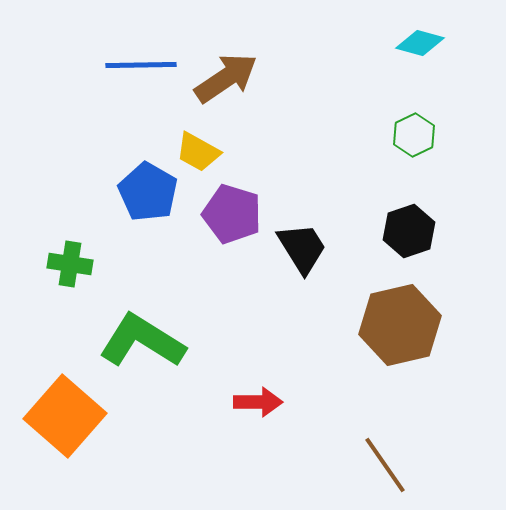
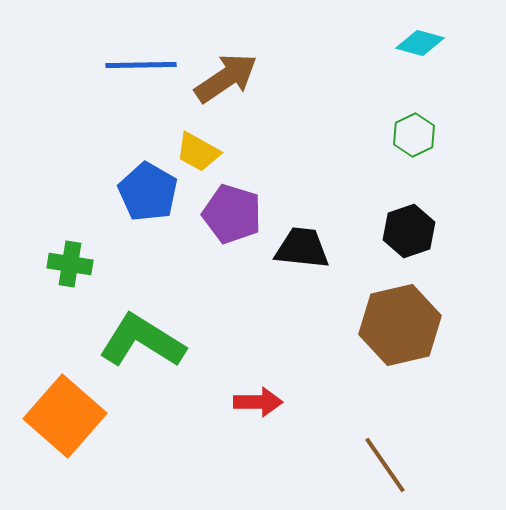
black trapezoid: rotated 52 degrees counterclockwise
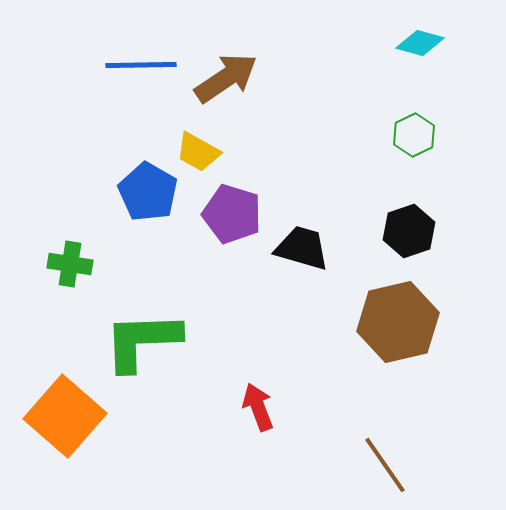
black trapezoid: rotated 10 degrees clockwise
brown hexagon: moved 2 px left, 3 px up
green L-shape: rotated 34 degrees counterclockwise
red arrow: moved 5 px down; rotated 111 degrees counterclockwise
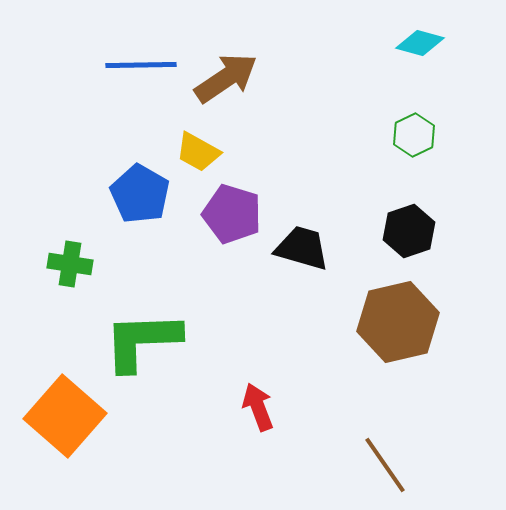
blue pentagon: moved 8 px left, 2 px down
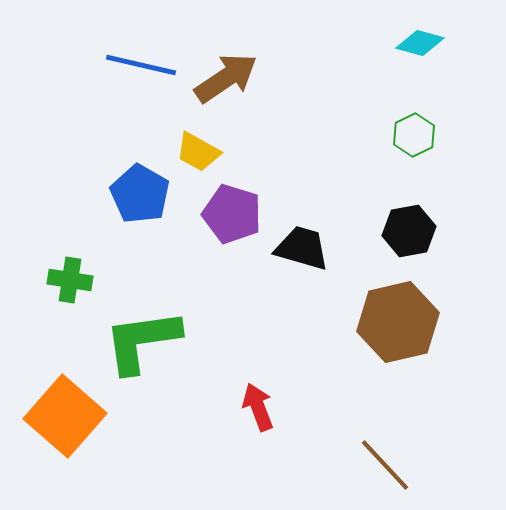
blue line: rotated 14 degrees clockwise
black hexagon: rotated 9 degrees clockwise
green cross: moved 16 px down
green L-shape: rotated 6 degrees counterclockwise
brown line: rotated 8 degrees counterclockwise
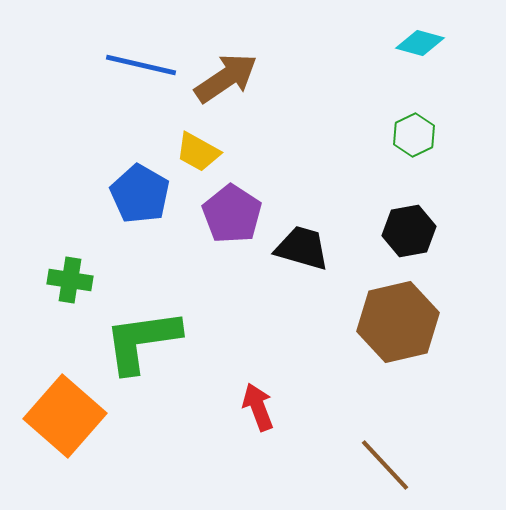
purple pentagon: rotated 16 degrees clockwise
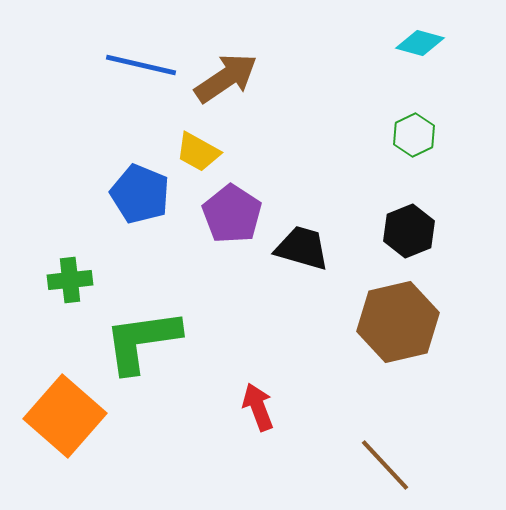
blue pentagon: rotated 8 degrees counterclockwise
black hexagon: rotated 12 degrees counterclockwise
green cross: rotated 15 degrees counterclockwise
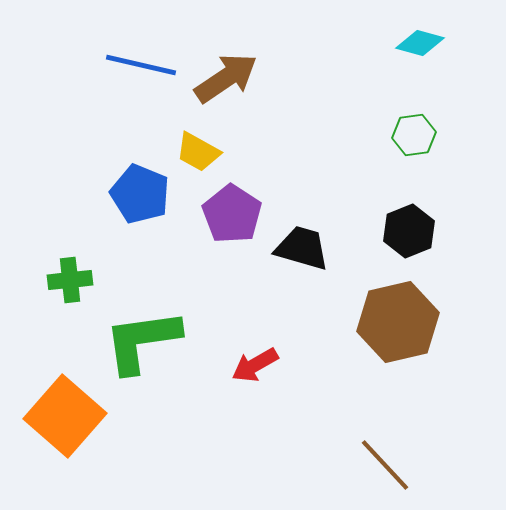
green hexagon: rotated 18 degrees clockwise
red arrow: moved 3 px left, 42 px up; rotated 99 degrees counterclockwise
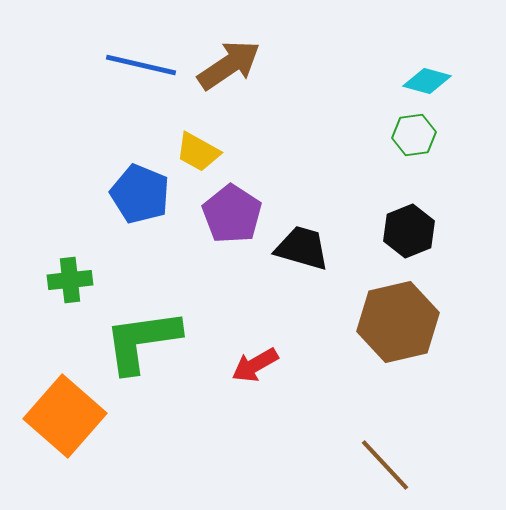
cyan diamond: moved 7 px right, 38 px down
brown arrow: moved 3 px right, 13 px up
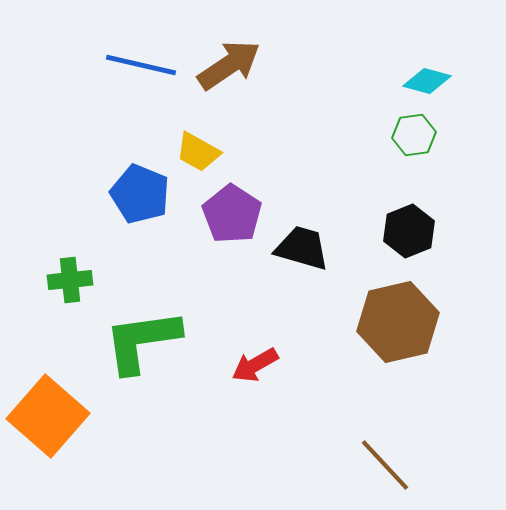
orange square: moved 17 px left
